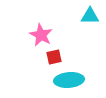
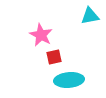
cyan triangle: rotated 12 degrees counterclockwise
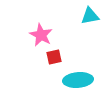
cyan ellipse: moved 9 px right
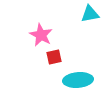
cyan triangle: moved 2 px up
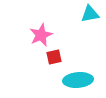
pink star: rotated 20 degrees clockwise
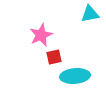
cyan ellipse: moved 3 px left, 4 px up
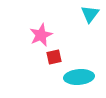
cyan triangle: rotated 42 degrees counterclockwise
cyan ellipse: moved 4 px right, 1 px down
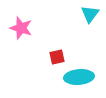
pink star: moved 20 px left, 7 px up; rotated 30 degrees counterclockwise
red square: moved 3 px right
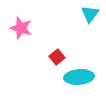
red square: rotated 28 degrees counterclockwise
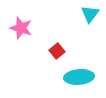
red square: moved 6 px up
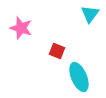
red square: rotated 28 degrees counterclockwise
cyan ellipse: rotated 72 degrees clockwise
